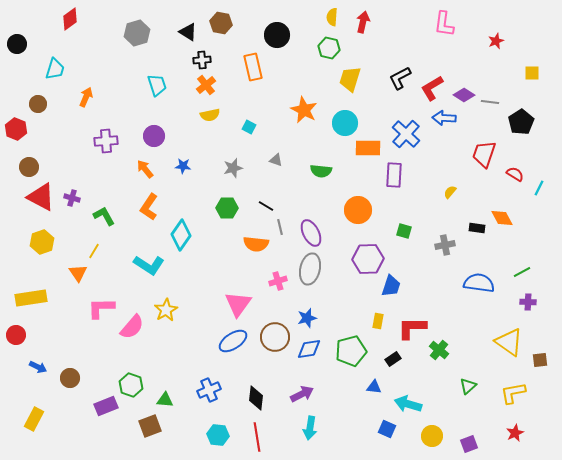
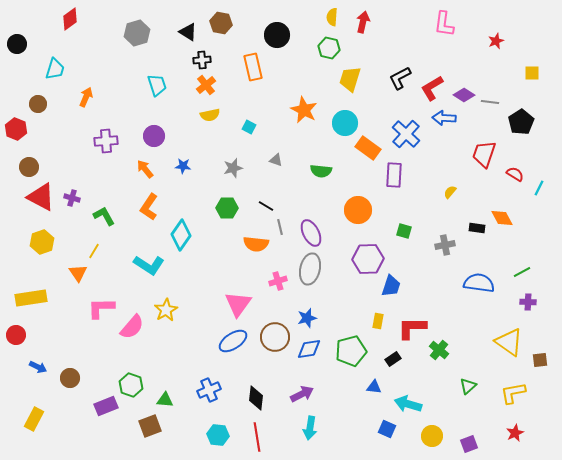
orange rectangle at (368, 148): rotated 35 degrees clockwise
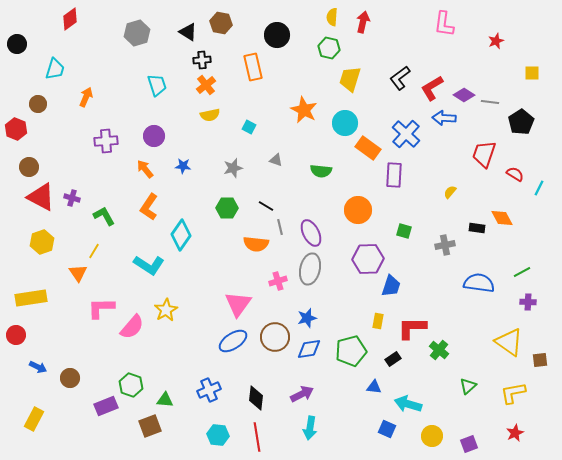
black L-shape at (400, 78): rotated 10 degrees counterclockwise
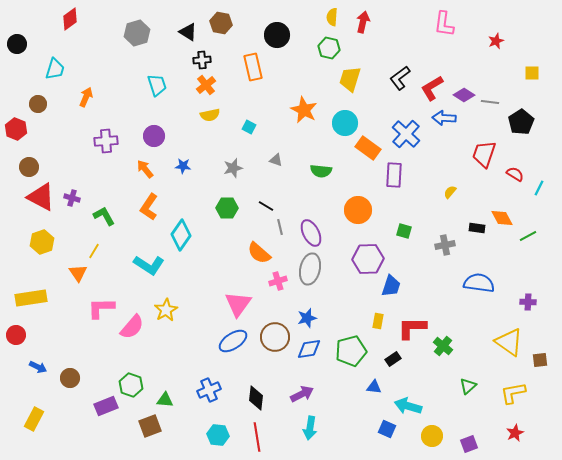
orange semicircle at (256, 244): moved 3 px right, 9 px down; rotated 35 degrees clockwise
green line at (522, 272): moved 6 px right, 36 px up
green cross at (439, 350): moved 4 px right, 4 px up
cyan arrow at (408, 404): moved 2 px down
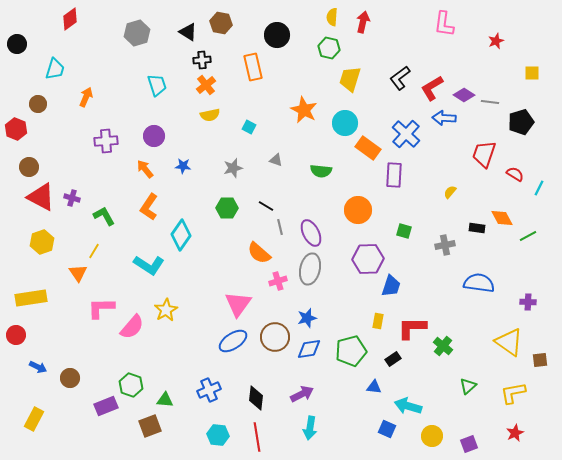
black pentagon at (521, 122): rotated 15 degrees clockwise
